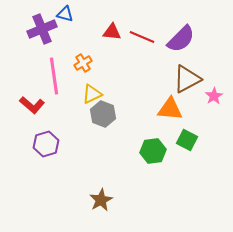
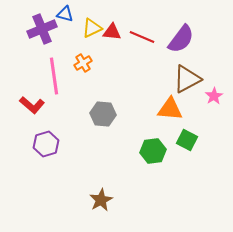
purple semicircle: rotated 8 degrees counterclockwise
yellow triangle: moved 66 px up
gray hexagon: rotated 15 degrees counterclockwise
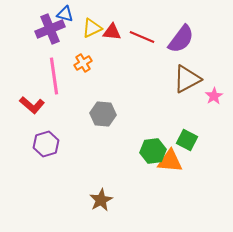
purple cross: moved 8 px right
orange triangle: moved 52 px down
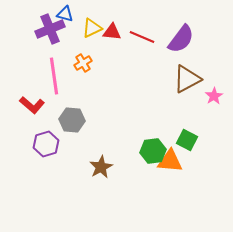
gray hexagon: moved 31 px left, 6 px down
brown star: moved 33 px up
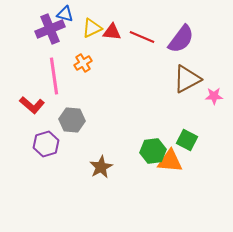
pink star: rotated 30 degrees clockwise
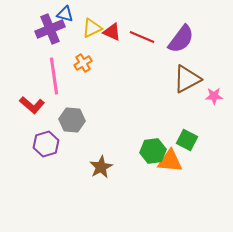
red triangle: rotated 18 degrees clockwise
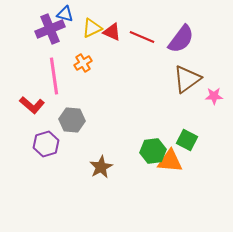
brown triangle: rotated 8 degrees counterclockwise
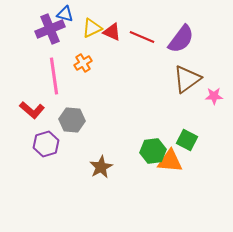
red L-shape: moved 5 px down
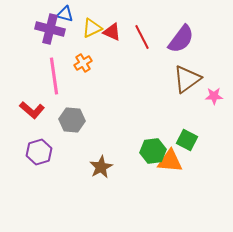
purple cross: rotated 36 degrees clockwise
red line: rotated 40 degrees clockwise
purple hexagon: moved 7 px left, 8 px down
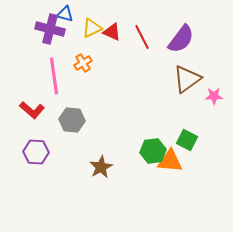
purple hexagon: moved 3 px left; rotated 20 degrees clockwise
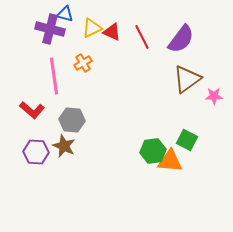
brown star: moved 37 px left, 21 px up; rotated 20 degrees counterclockwise
